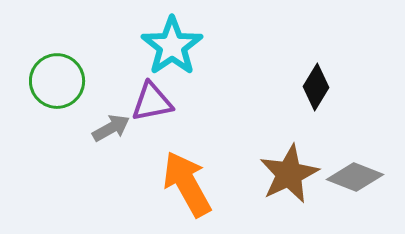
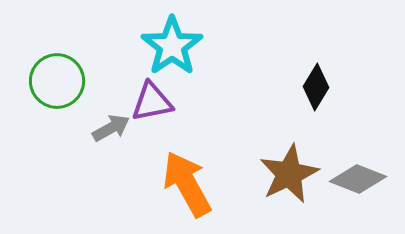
gray diamond: moved 3 px right, 2 px down
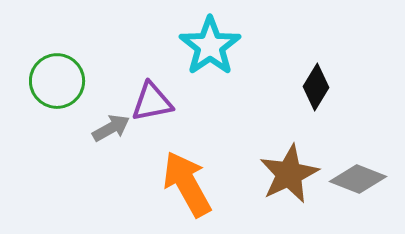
cyan star: moved 38 px right
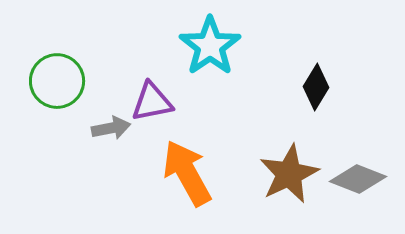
gray arrow: rotated 18 degrees clockwise
orange arrow: moved 11 px up
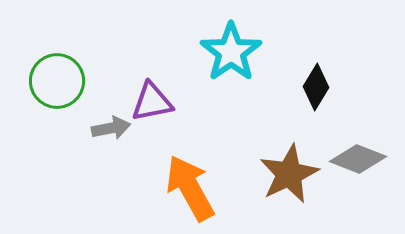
cyan star: moved 21 px right, 6 px down
orange arrow: moved 3 px right, 15 px down
gray diamond: moved 20 px up
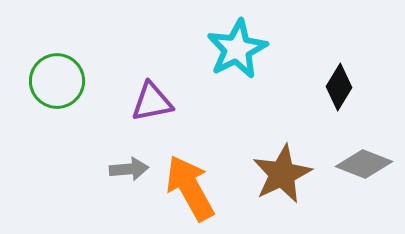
cyan star: moved 6 px right, 3 px up; rotated 8 degrees clockwise
black diamond: moved 23 px right
gray arrow: moved 18 px right, 41 px down; rotated 6 degrees clockwise
gray diamond: moved 6 px right, 5 px down
brown star: moved 7 px left
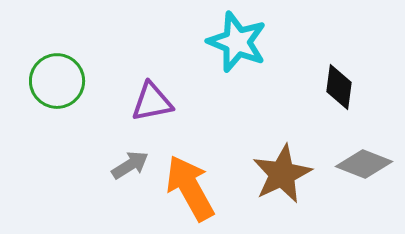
cyan star: moved 7 px up; rotated 24 degrees counterclockwise
black diamond: rotated 24 degrees counterclockwise
gray arrow: moved 1 px right, 4 px up; rotated 27 degrees counterclockwise
